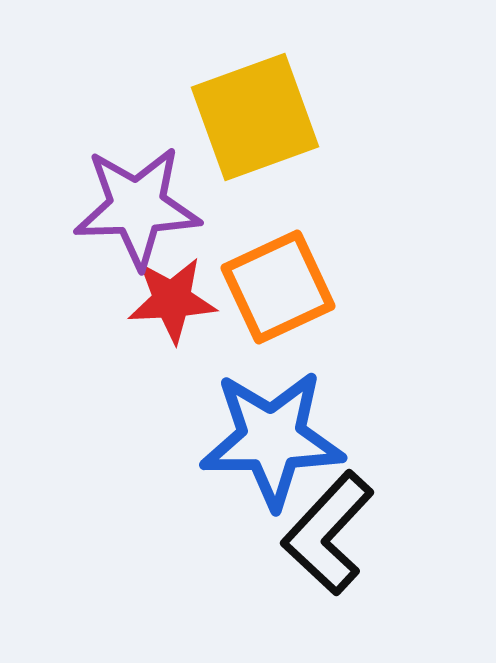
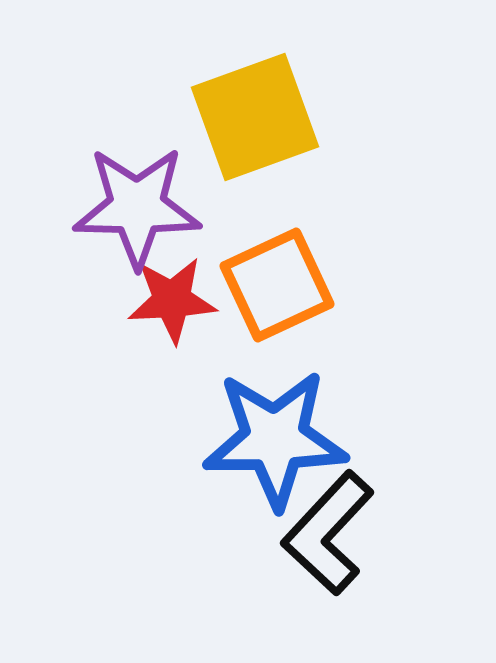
purple star: rotated 3 degrees clockwise
orange square: moved 1 px left, 2 px up
blue star: moved 3 px right
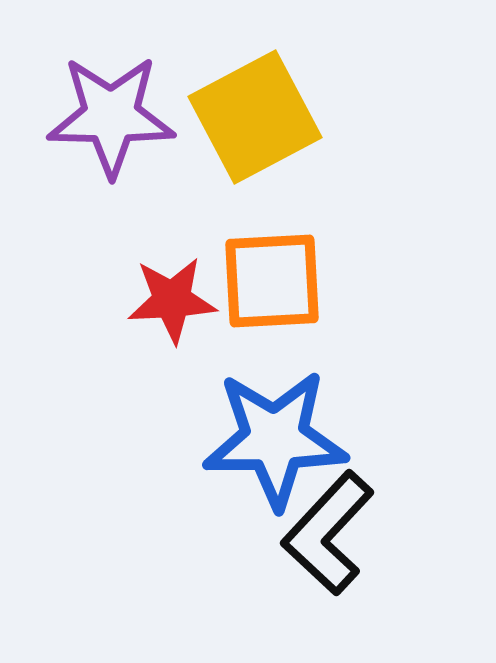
yellow square: rotated 8 degrees counterclockwise
purple star: moved 26 px left, 91 px up
orange square: moved 5 px left, 4 px up; rotated 22 degrees clockwise
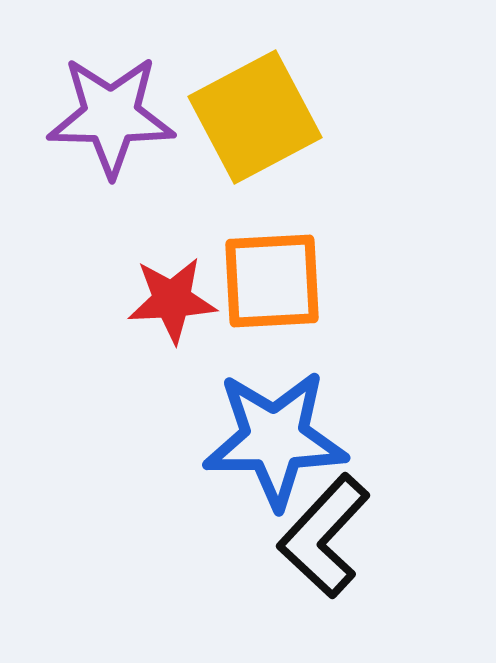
black L-shape: moved 4 px left, 3 px down
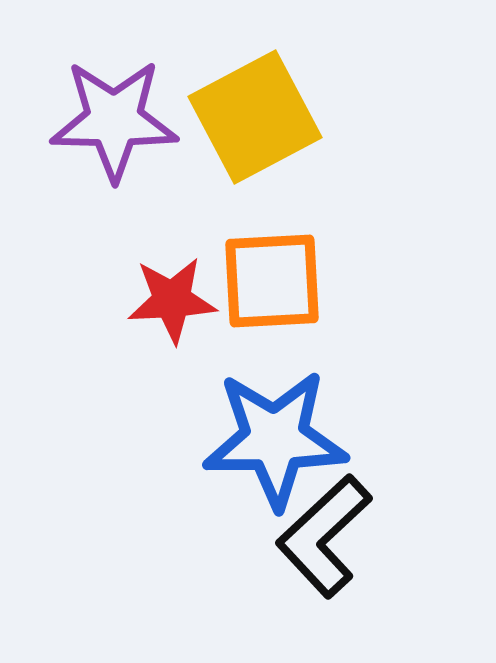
purple star: moved 3 px right, 4 px down
black L-shape: rotated 4 degrees clockwise
